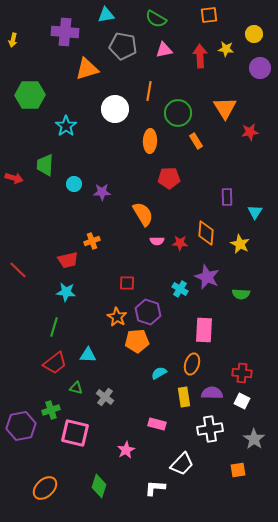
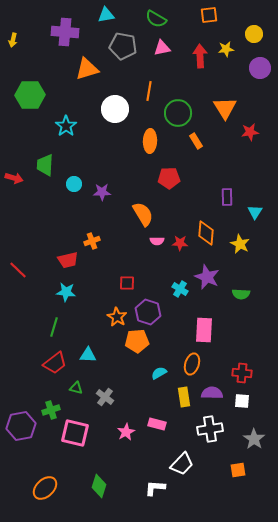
yellow star at (226, 49): rotated 14 degrees counterclockwise
pink triangle at (164, 50): moved 2 px left, 2 px up
white square at (242, 401): rotated 21 degrees counterclockwise
pink star at (126, 450): moved 18 px up
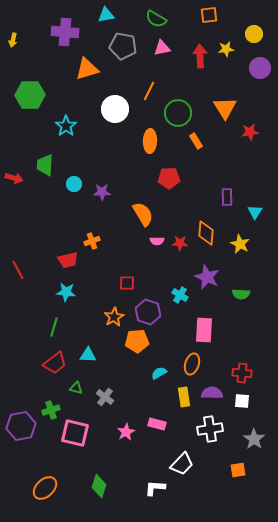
orange line at (149, 91): rotated 18 degrees clockwise
red line at (18, 270): rotated 18 degrees clockwise
cyan cross at (180, 289): moved 6 px down
orange star at (117, 317): moved 3 px left; rotated 12 degrees clockwise
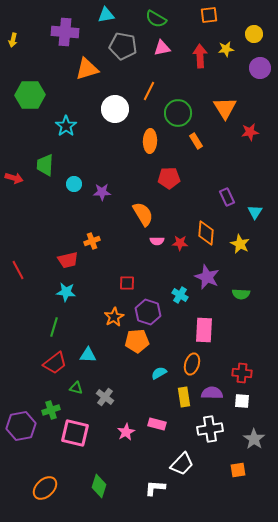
purple rectangle at (227, 197): rotated 24 degrees counterclockwise
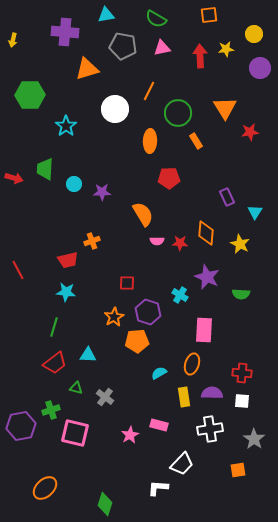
green trapezoid at (45, 165): moved 4 px down
pink rectangle at (157, 424): moved 2 px right, 1 px down
pink star at (126, 432): moved 4 px right, 3 px down
green diamond at (99, 486): moved 6 px right, 18 px down
white L-shape at (155, 488): moved 3 px right
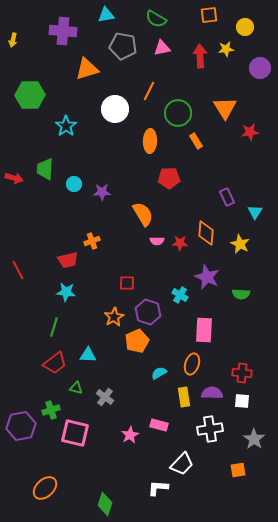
purple cross at (65, 32): moved 2 px left, 1 px up
yellow circle at (254, 34): moved 9 px left, 7 px up
orange pentagon at (137, 341): rotated 20 degrees counterclockwise
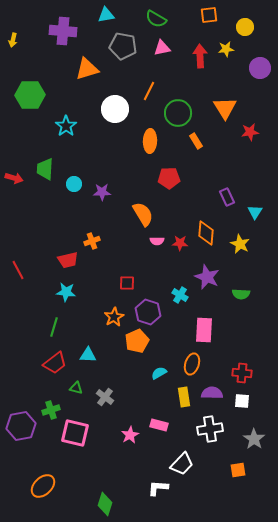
orange ellipse at (45, 488): moved 2 px left, 2 px up
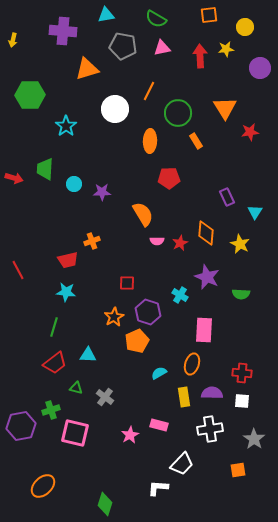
red star at (180, 243): rotated 28 degrees counterclockwise
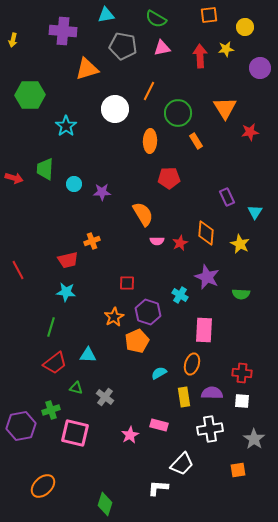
green line at (54, 327): moved 3 px left
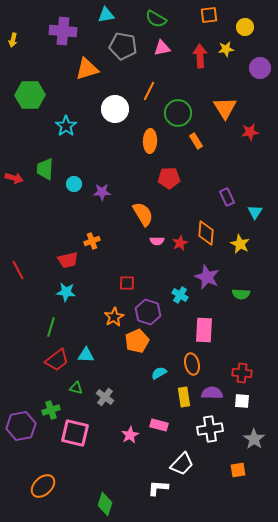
cyan triangle at (88, 355): moved 2 px left
red trapezoid at (55, 363): moved 2 px right, 3 px up
orange ellipse at (192, 364): rotated 30 degrees counterclockwise
